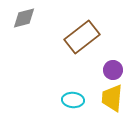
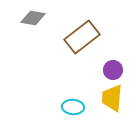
gray diamond: moved 9 px right; rotated 25 degrees clockwise
cyan ellipse: moved 7 px down
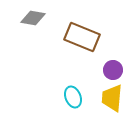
brown rectangle: rotated 60 degrees clockwise
cyan ellipse: moved 10 px up; rotated 65 degrees clockwise
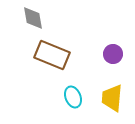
gray diamond: rotated 70 degrees clockwise
brown rectangle: moved 30 px left, 18 px down
purple circle: moved 16 px up
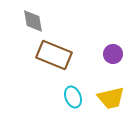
gray diamond: moved 3 px down
brown rectangle: moved 2 px right
yellow trapezoid: moved 1 px left; rotated 108 degrees counterclockwise
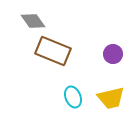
gray diamond: rotated 25 degrees counterclockwise
brown rectangle: moved 1 px left, 4 px up
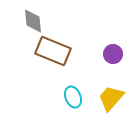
gray diamond: rotated 30 degrees clockwise
yellow trapezoid: rotated 144 degrees clockwise
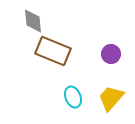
purple circle: moved 2 px left
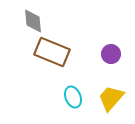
brown rectangle: moved 1 px left, 1 px down
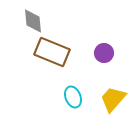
purple circle: moved 7 px left, 1 px up
yellow trapezoid: moved 2 px right, 1 px down
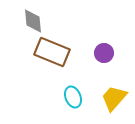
yellow trapezoid: moved 1 px right, 1 px up
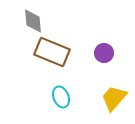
cyan ellipse: moved 12 px left
